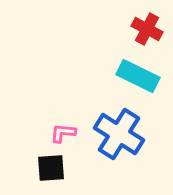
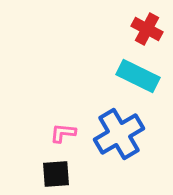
blue cross: rotated 27 degrees clockwise
black square: moved 5 px right, 6 px down
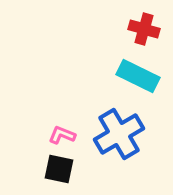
red cross: moved 3 px left; rotated 12 degrees counterclockwise
pink L-shape: moved 1 px left, 2 px down; rotated 16 degrees clockwise
black square: moved 3 px right, 5 px up; rotated 16 degrees clockwise
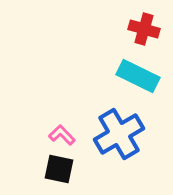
pink L-shape: rotated 24 degrees clockwise
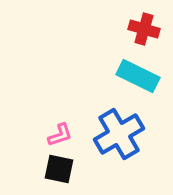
pink L-shape: moved 2 px left; rotated 116 degrees clockwise
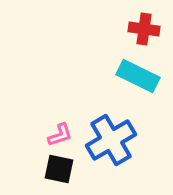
red cross: rotated 8 degrees counterclockwise
blue cross: moved 8 px left, 6 px down
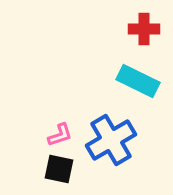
red cross: rotated 8 degrees counterclockwise
cyan rectangle: moved 5 px down
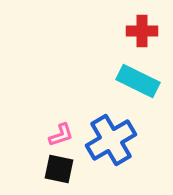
red cross: moved 2 px left, 2 px down
pink L-shape: moved 1 px right
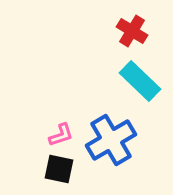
red cross: moved 10 px left; rotated 32 degrees clockwise
cyan rectangle: moved 2 px right; rotated 18 degrees clockwise
